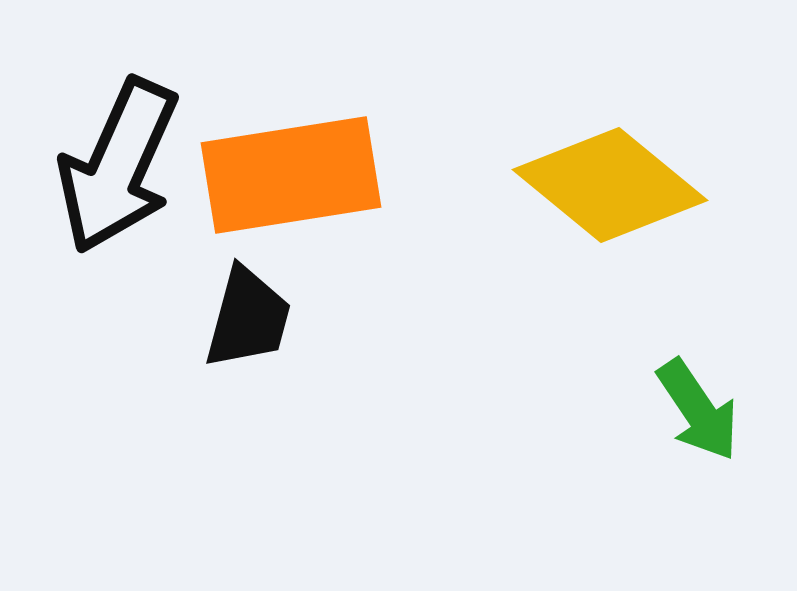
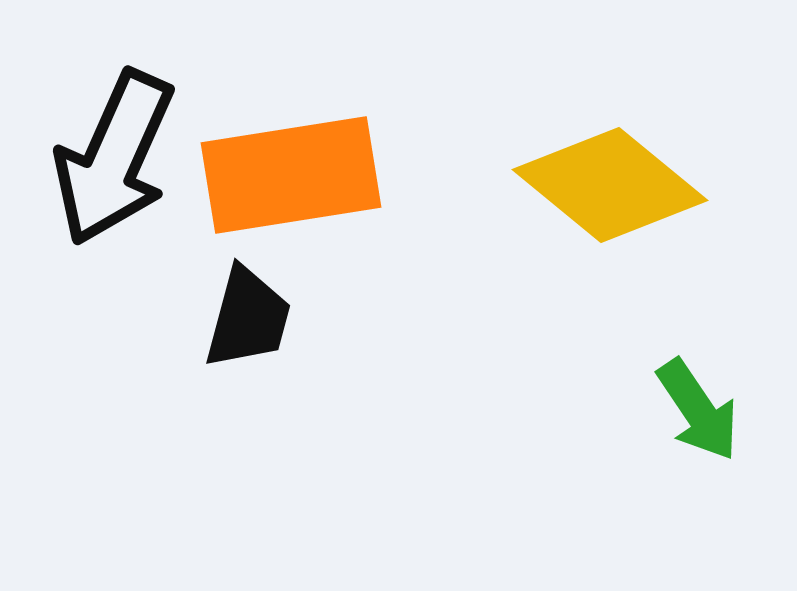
black arrow: moved 4 px left, 8 px up
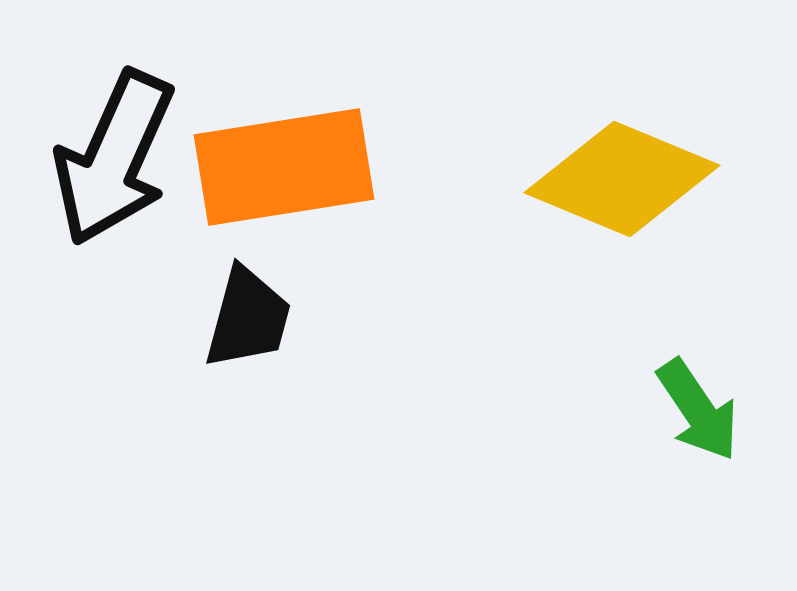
orange rectangle: moved 7 px left, 8 px up
yellow diamond: moved 12 px right, 6 px up; rotated 17 degrees counterclockwise
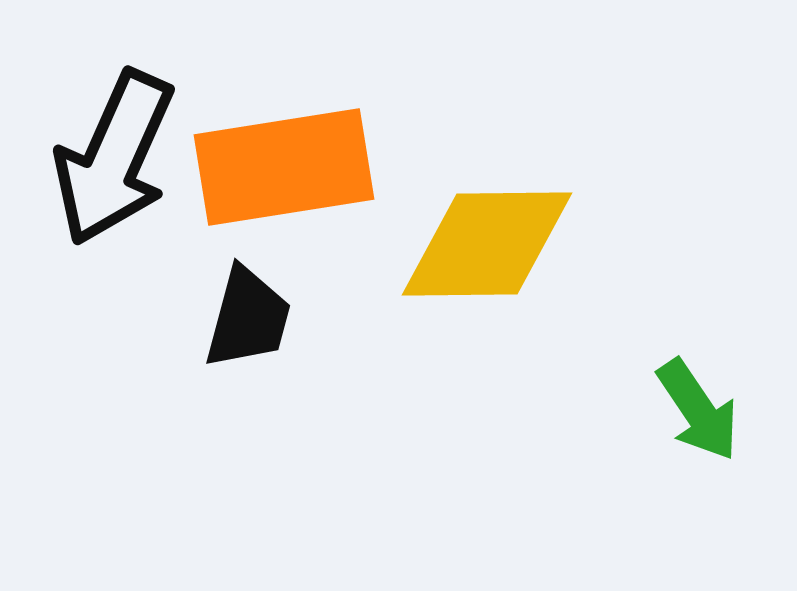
yellow diamond: moved 135 px left, 65 px down; rotated 23 degrees counterclockwise
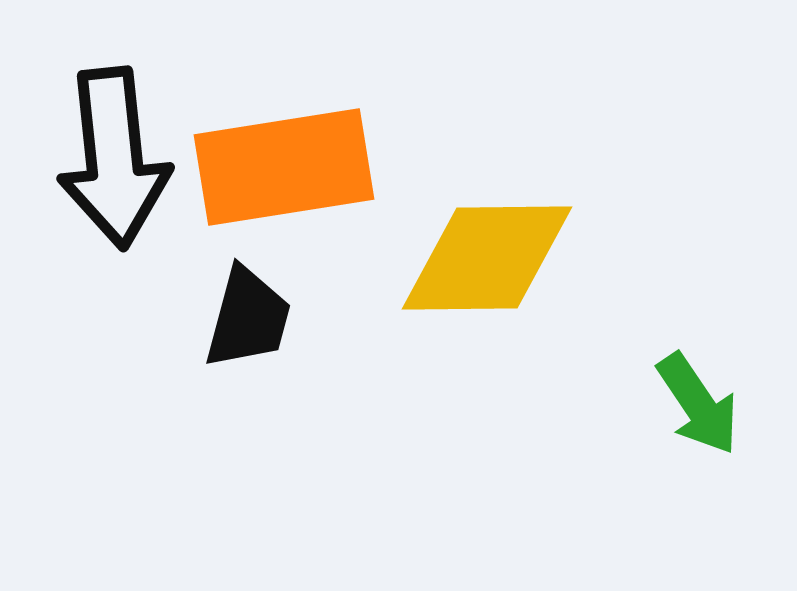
black arrow: rotated 30 degrees counterclockwise
yellow diamond: moved 14 px down
green arrow: moved 6 px up
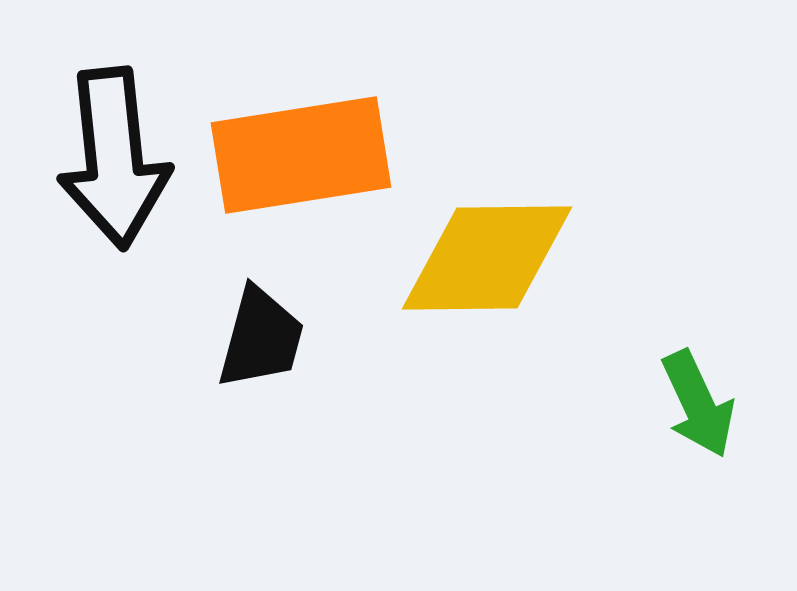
orange rectangle: moved 17 px right, 12 px up
black trapezoid: moved 13 px right, 20 px down
green arrow: rotated 9 degrees clockwise
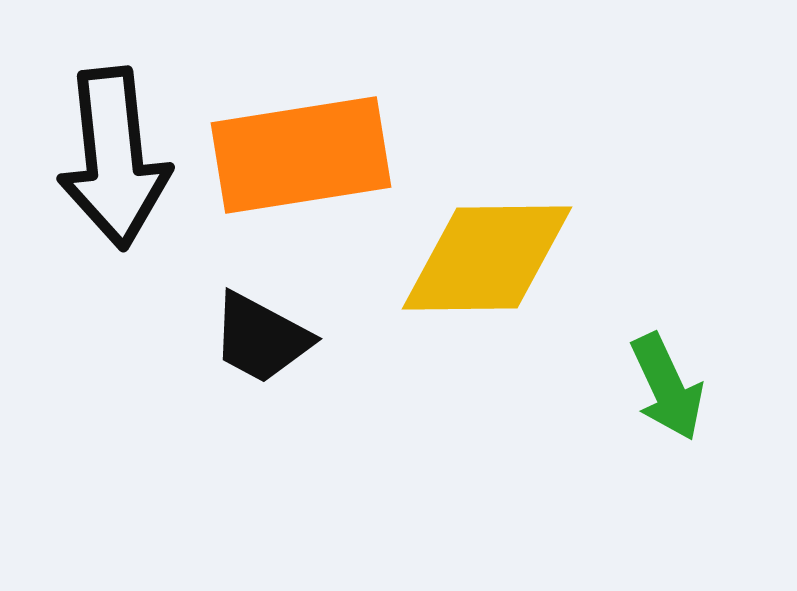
black trapezoid: rotated 103 degrees clockwise
green arrow: moved 31 px left, 17 px up
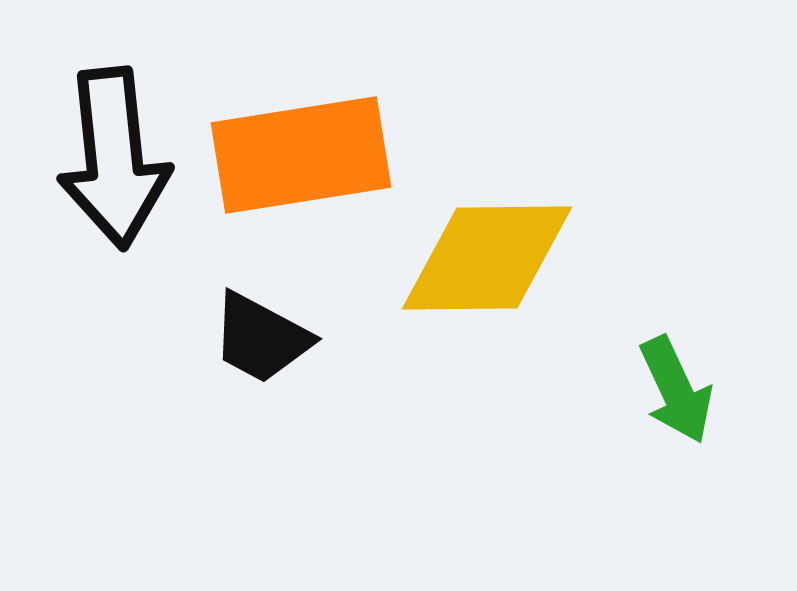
green arrow: moved 9 px right, 3 px down
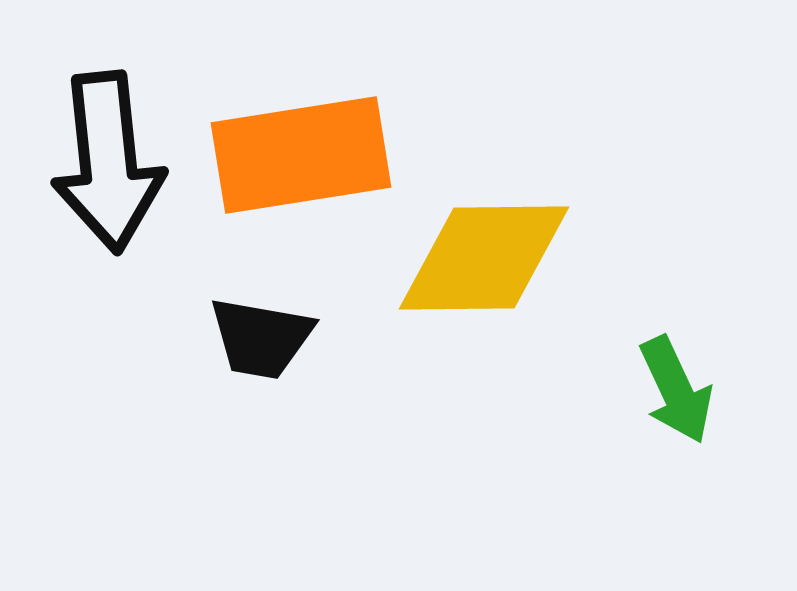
black arrow: moved 6 px left, 4 px down
yellow diamond: moved 3 px left
black trapezoid: rotated 18 degrees counterclockwise
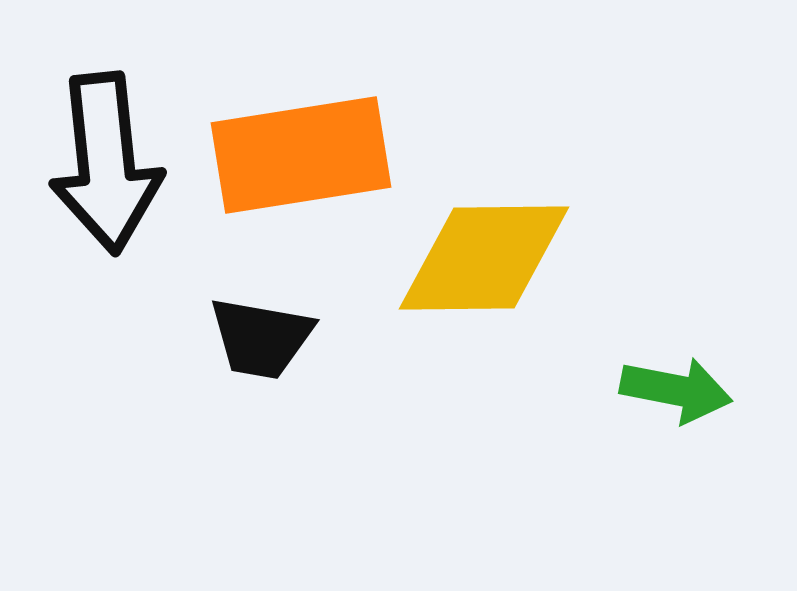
black arrow: moved 2 px left, 1 px down
green arrow: rotated 54 degrees counterclockwise
